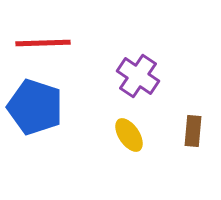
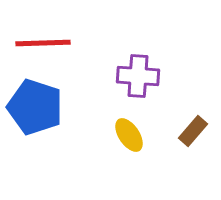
purple cross: rotated 30 degrees counterclockwise
brown rectangle: rotated 36 degrees clockwise
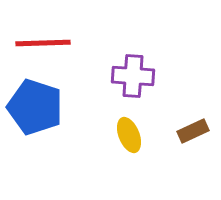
purple cross: moved 5 px left
brown rectangle: rotated 24 degrees clockwise
yellow ellipse: rotated 12 degrees clockwise
